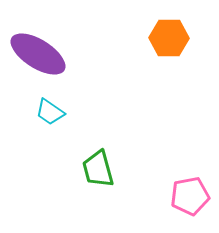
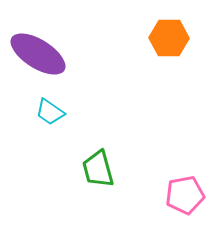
pink pentagon: moved 5 px left, 1 px up
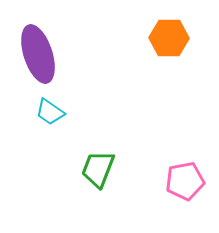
purple ellipse: rotated 40 degrees clockwise
green trapezoid: rotated 36 degrees clockwise
pink pentagon: moved 14 px up
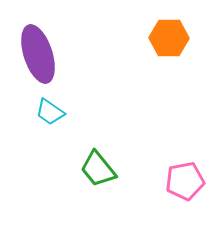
green trapezoid: rotated 60 degrees counterclockwise
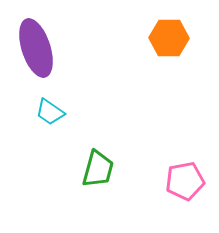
purple ellipse: moved 2 px left, 6 px up
green trapezoid: rotated 126 degrees counterclockwise
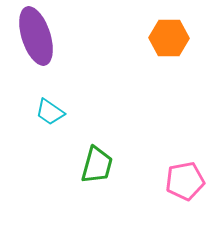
purple ellipse: moved 12 px up
green trapezoid: moved 1 px left, 4 px up
